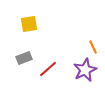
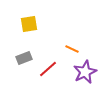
orange line: moved 21 px left, 2 px down; rotated 40 degrees counterclockwise
purple star: moved 2 px down
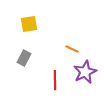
gray rectangle: rotated 42 degrees counterclockwise
red line: moved 7 px right, 11 px down; rotated 48 degrees counterclockwise
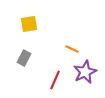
red line: rotated 24 degrees clockwise
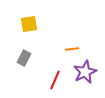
orange line: rotated 32 degrees counterclockwise
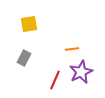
purple star: moved 4 px left
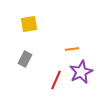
gray rectangle: moved 1 px right, 1 px down
red line: moved 1 px right
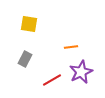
yellow square: rotated 18 degrees clockwise
orange line: moved 1 px left, 2 px up
red line: moved 4 px left; rotated 36 degrees clockwise
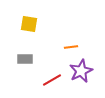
gray rectangle: rotated 63 degrees clockwise
purple star: moved 1 px up
